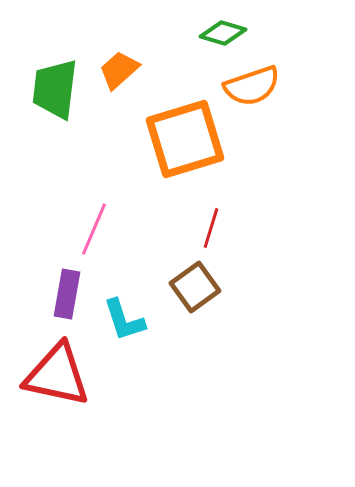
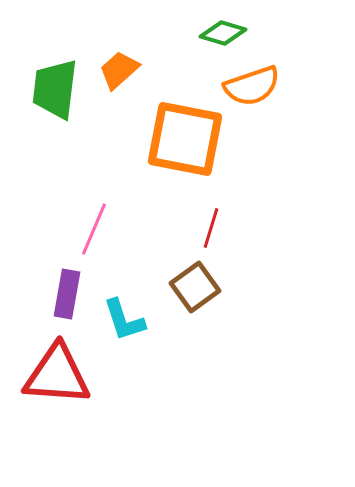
orange square: rotated 28 degrees clockwise
red triangle: rotated 8 degrees counterclockwise
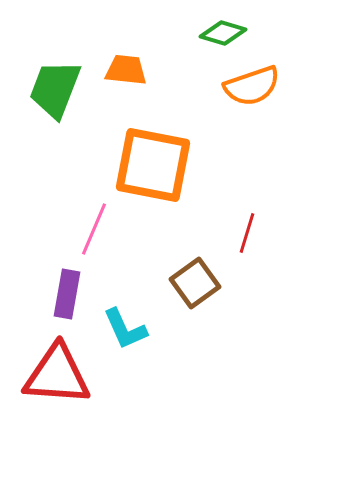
orange trapezoid: moved 7 px right; rotated 48 degrees clockwise
green trapezoid: rotated 14 degrees clockwise
orange square: moved 32 px left, 26 px down
red line: moved 36 px right, 5 px down
brown square: moved 4 px up
cyan L-shape: moved 1 px right, 9 px down; rotated 6 degrees counterclockwise
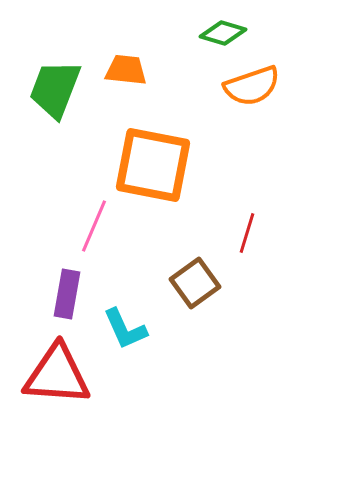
pink line: moved 3 px up
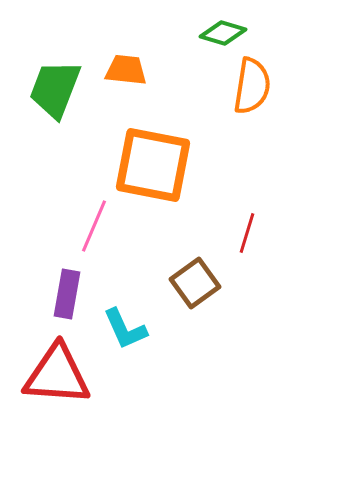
orange semicircle: rotated 62 degrees counterclockwise
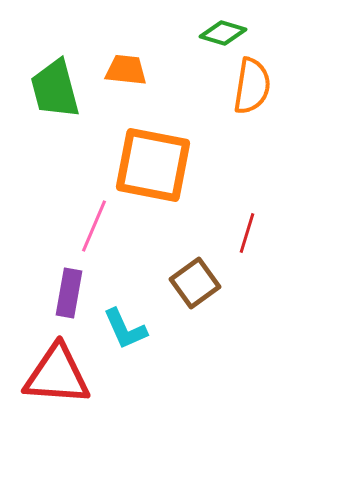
green trapezoid: rotated 36 degrees counterclockwise
purple rectangle: moved 2 px right, 1 px up
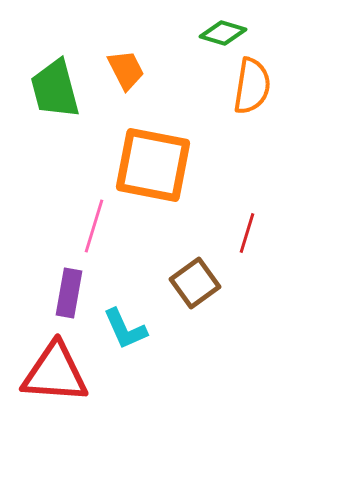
orange trapezoid: rotated 57 degrees clockwise
pink line: rotated 6 degrees counterclockwise
red triangle: moved 2 px left, 2 px up
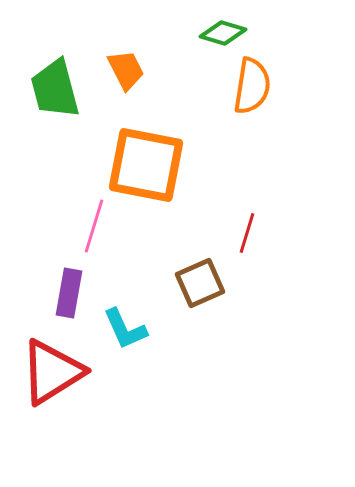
orange square: moved 7 px left
brown square: moved 5 px right; rotated 12 degrees clockwise
red triangle: moved 3 px left, 1 px up; rotated 36 degrees counterclockwise
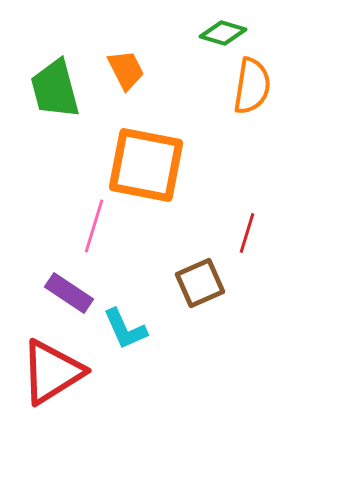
purple rectangle: rotated 66 degrees counterclockwise
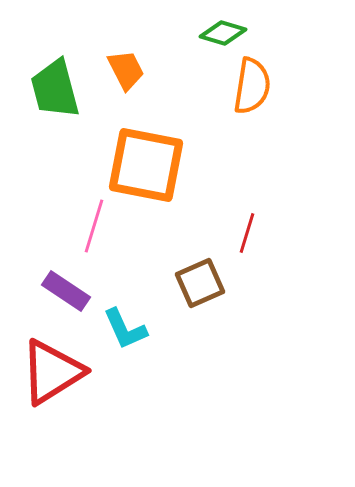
purple rectangle: moved 3 px left, 2 px up
